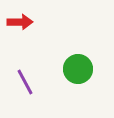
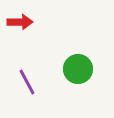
purple line: moved 2 px right
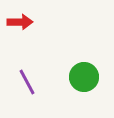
green circle: moved 6 px right, 8 px down
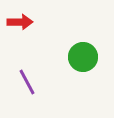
green circle: moved 1 px left, 20 px up
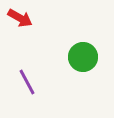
red arrow: moved 4 px up; rotated 30 degrees clockwise
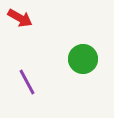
green circle: moved 2 px down
